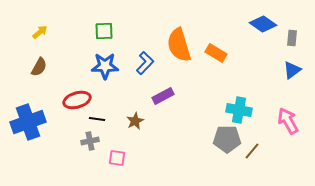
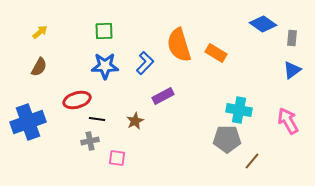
brown line: moved 10 px down
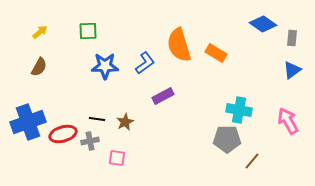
green square: moved 16 px left
blue L-shape: rotated 10 degrees clockwise
red ellipse: moved 14 px left, 34 px down
brown star: moved 10 px left, 1 px down
